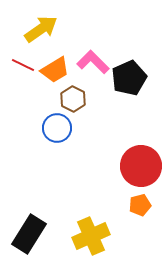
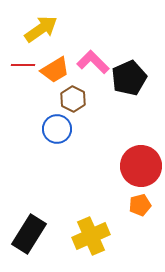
red line: rotated 25 degrees counterclockwise
blue circle: moved 1 px down
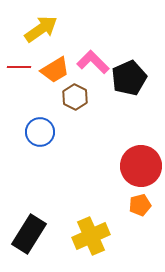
red line: moved 4 px left, 2 px down
brown hexagon: moved 2 px right, 2 px up
blue circle: moved 17 px left, 3 px down
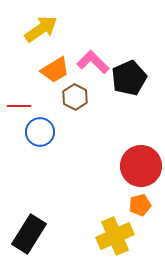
red line: moved 39 px down
yellow cross: moved 24 px right
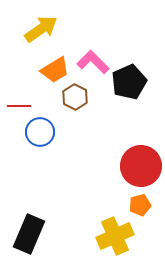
black pentagon: moved 4 px down
black rectangle: rotated 9 degrees counterclockwise
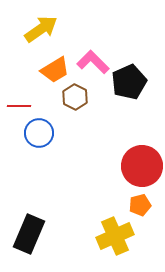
blue circle: moved 1 px left, 1 px down
red circle: moved 1 px right
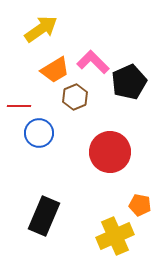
brown hexagon: rotated 10 degrees clockwise
red circle: moved 32 px left, 14 px up
orange pentagon: rotated 25 degrees clockwise
black rectangle: moved 15 px right, 18 px up
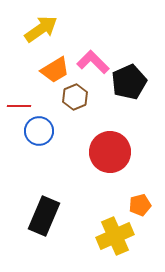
blue circle: moved 2 px up
orange pentagon: rotated 25 degrees counterclockwise
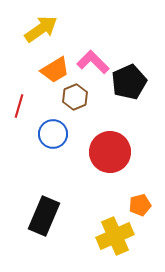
red line: rotated 75 degrees counterclockwise
blue circle: moved 14 px right, 3 px down
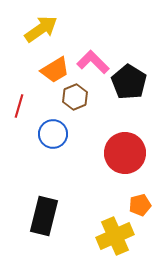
black pentagon: rotated 16 degrees counterclockwise
red circle: moved 15 px right, 1 px down
black rectangle: rotated 9 degrees counterclockwise
